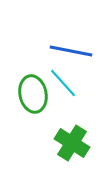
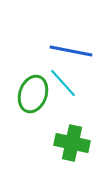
green ellipse: rotated 30 degrees clockwise
green cross: rotated 20 degrees counterclockwise
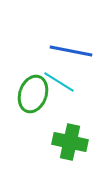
cyan line: moved 4 px left, 1 px up; rotated 16 degrees counterclockwise
green cross: moved 2 px left, 1 px up
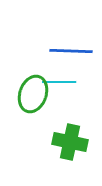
blue line: rotated 9 degrees counterclockwise
cyan line: rotated 32 degrees counterclockwise
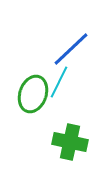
blue line: moved 2 px up; rotated 45 degrees counterclockwise
cyan line: rotated 64 degrees counterclockwise
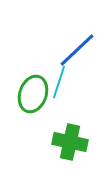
blue line: moved 6 px right, 1 px down
cyan line: rotated 8 degrees counterclockwise
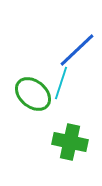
cyan line: moved 2 px right, 1 px down
green ellipse: rotated 69 degrees counterclockwise
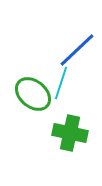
green cross: moved 9 px up
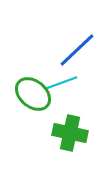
cyan line: rotated 52 degrees clockwise
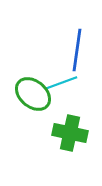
blue line: rotated 39 degrees counterclockwise
